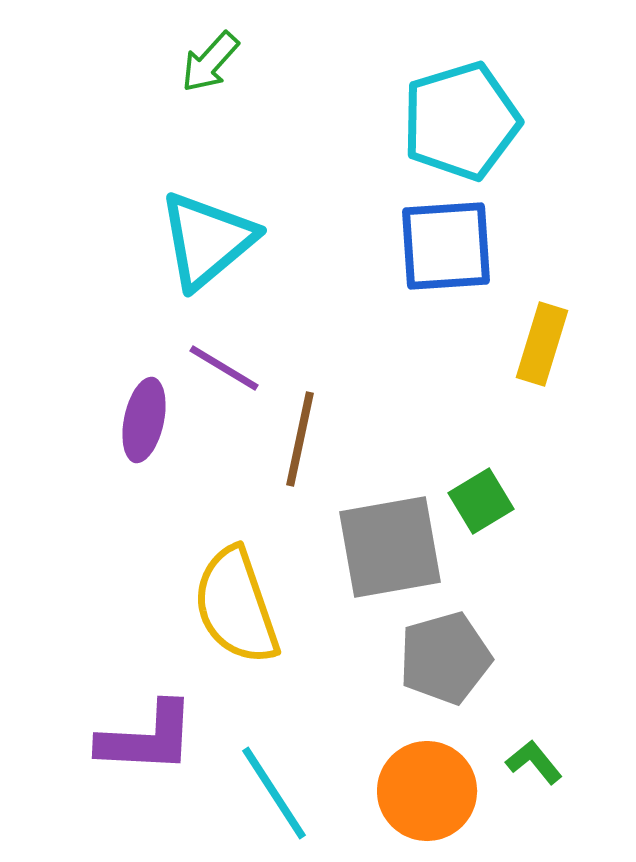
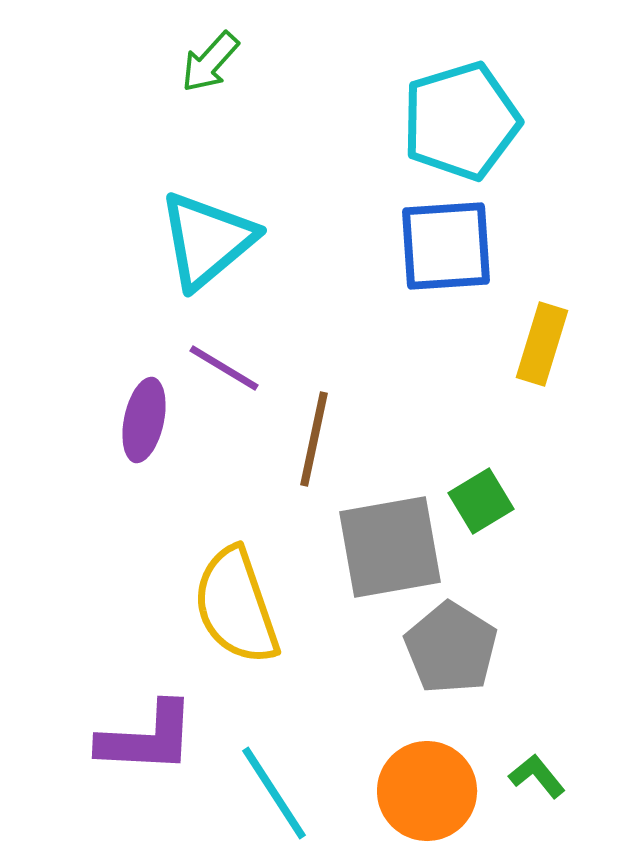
brown line: moved 14 px right
gray pentagon: moved 6 px right, 10 px up; rotated 24 degrees counterclockwise
green L-shape: moved 3 px right, 14 px down
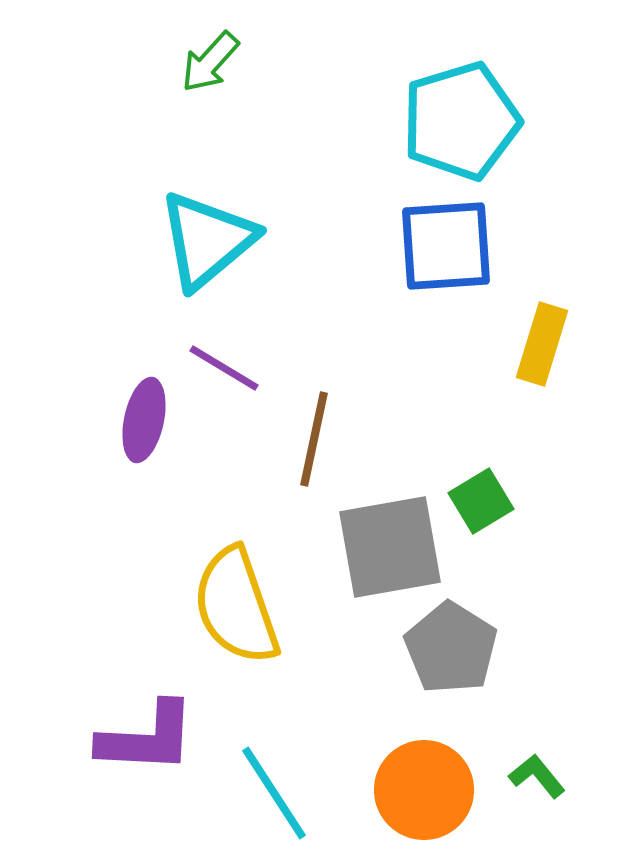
orange circle: moved 3 px left, 1 px up
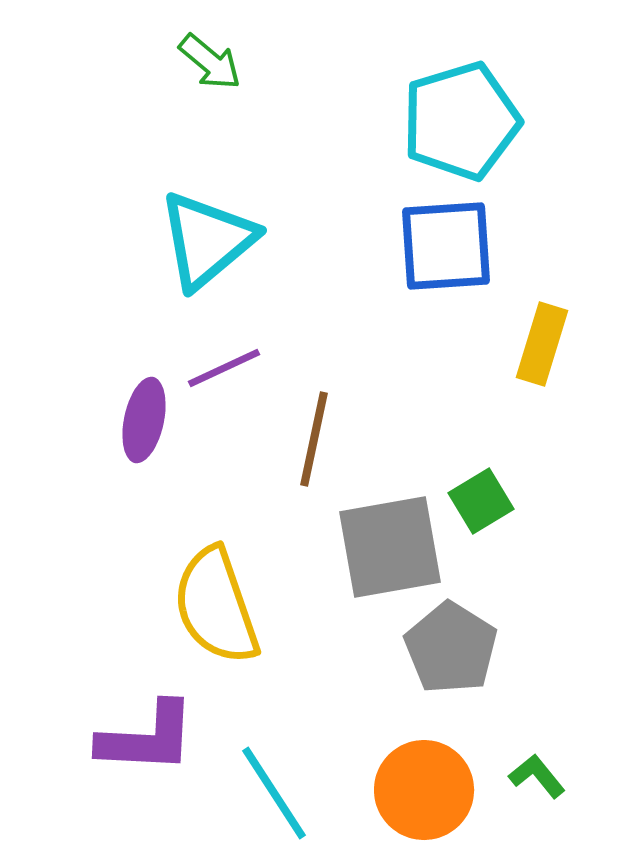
green arrow: rotated 92 degrees counterclockwise
purple line: rotated 56 degrees counterclockwise
yellow semicircle: moved 20 px left
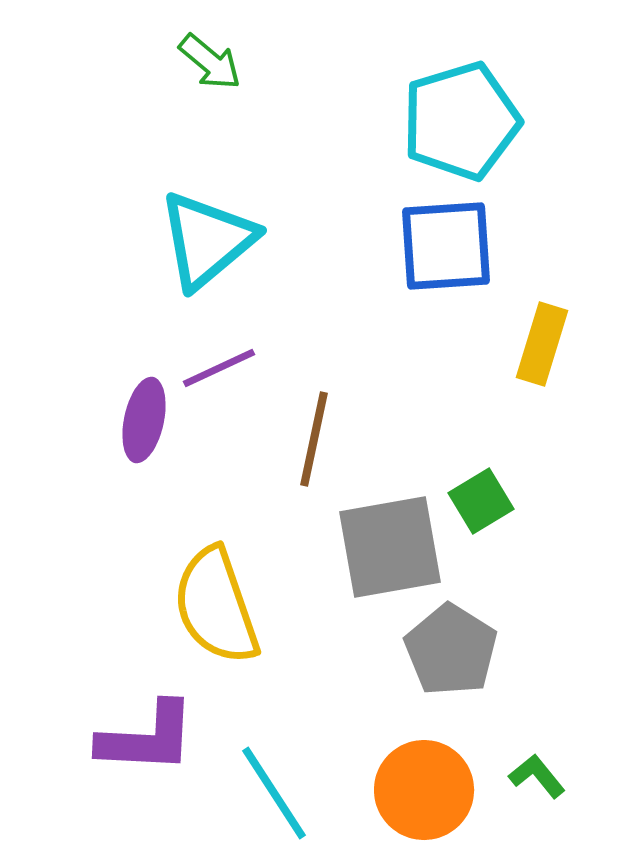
purple line: moved 5 px left
gray pentagon: moved 2 px down
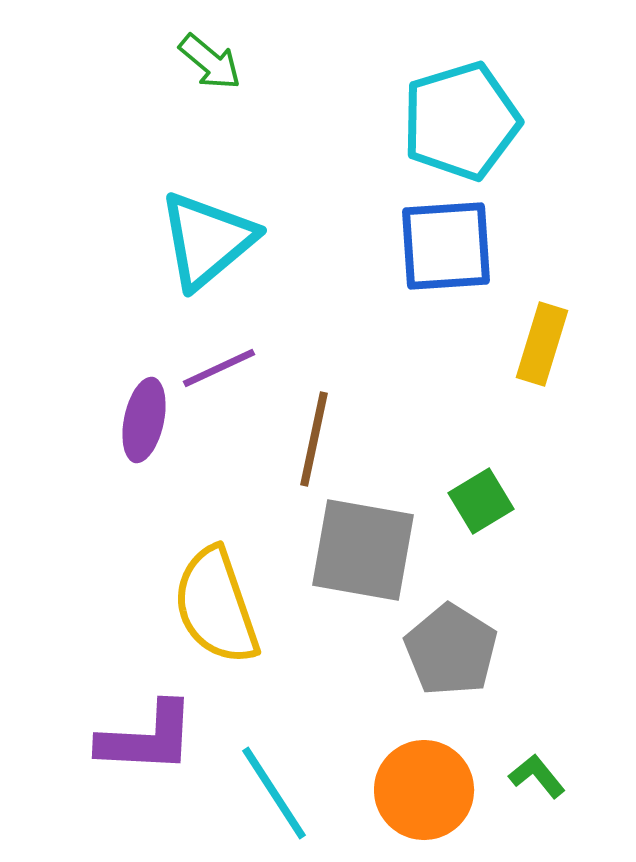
gray square: moved 27 px left, 3 px down; rotated 20 degrees clockwise
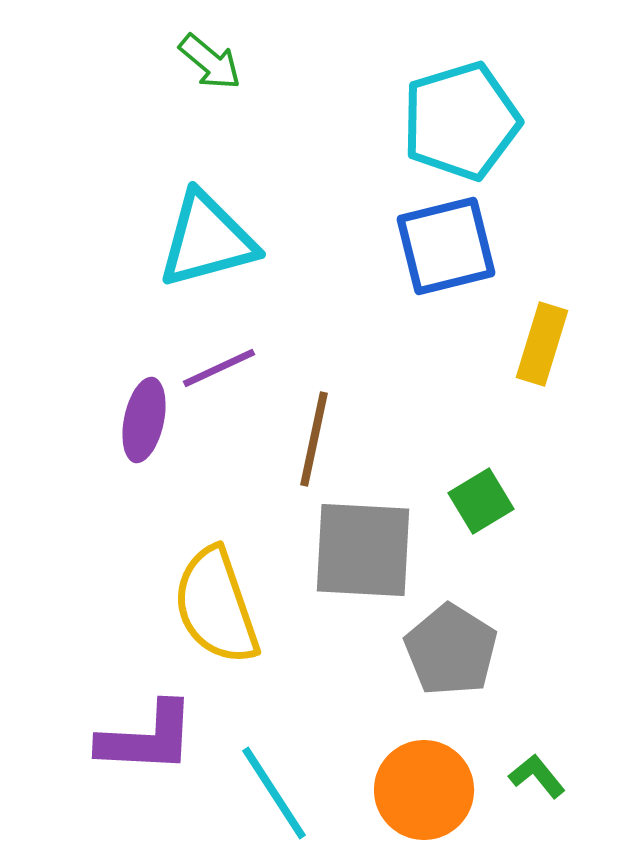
cyan triangle: rotated 25 degrees clockwise
blue square: rotated 10 degrees counterclockwise
gray square: rotated 7 degrees counterclockwise
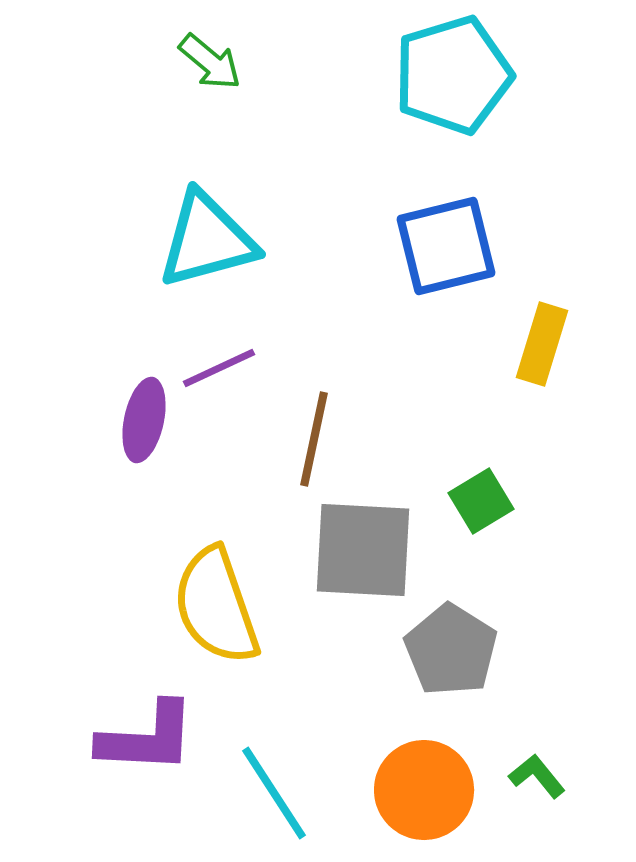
cyan pentagon: moved 8 px left, 46 px up
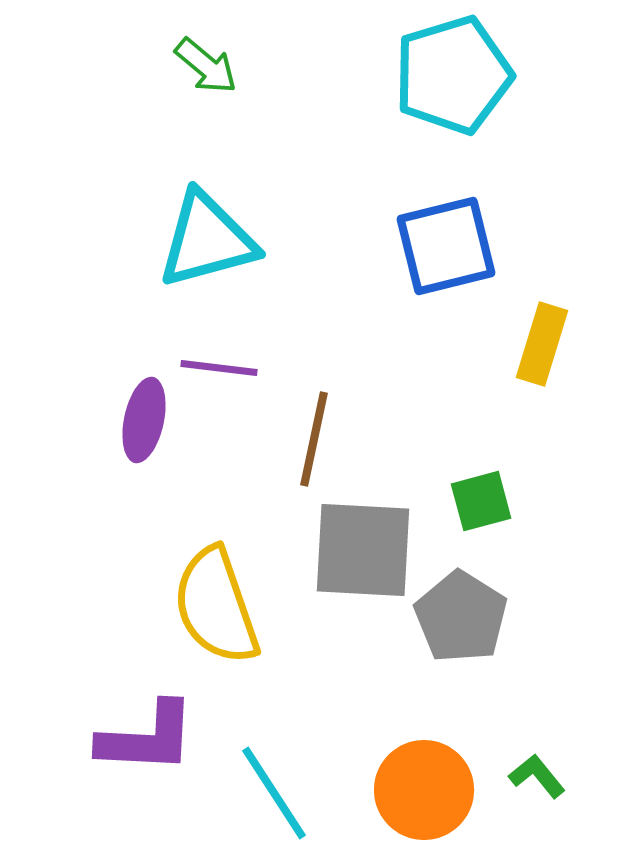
green arrow: moved 4 px left, 4 px down
purple line: rotated 32 degrees clockwise
green square: rotated 16 degrees clockwise
gray pentagon: moved 10 px right, 33 px up
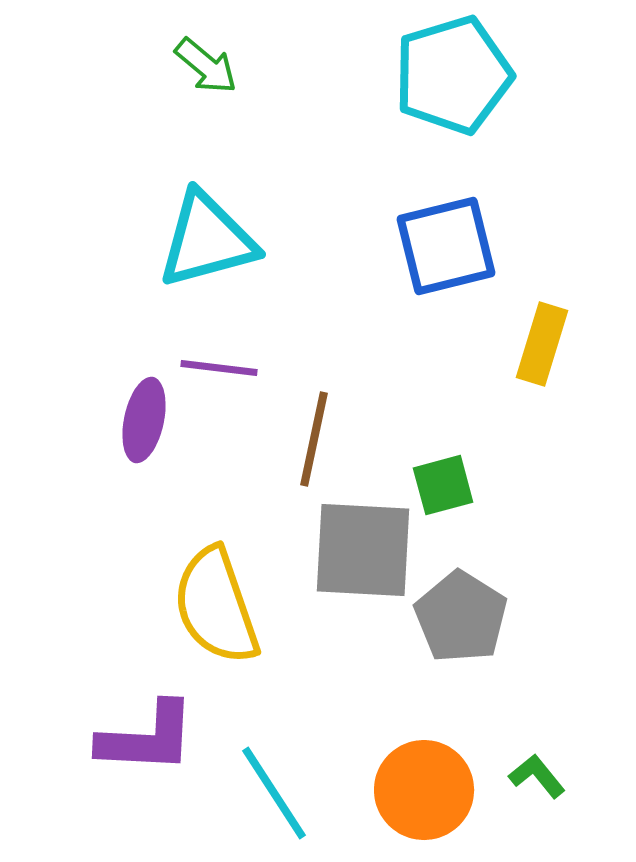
green square: moved 38 px left, 16 px up
